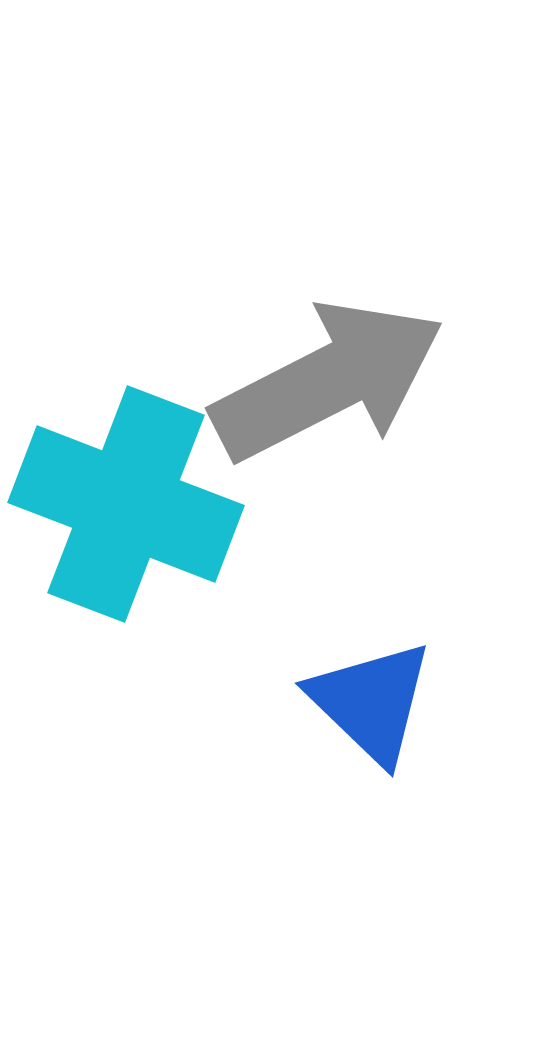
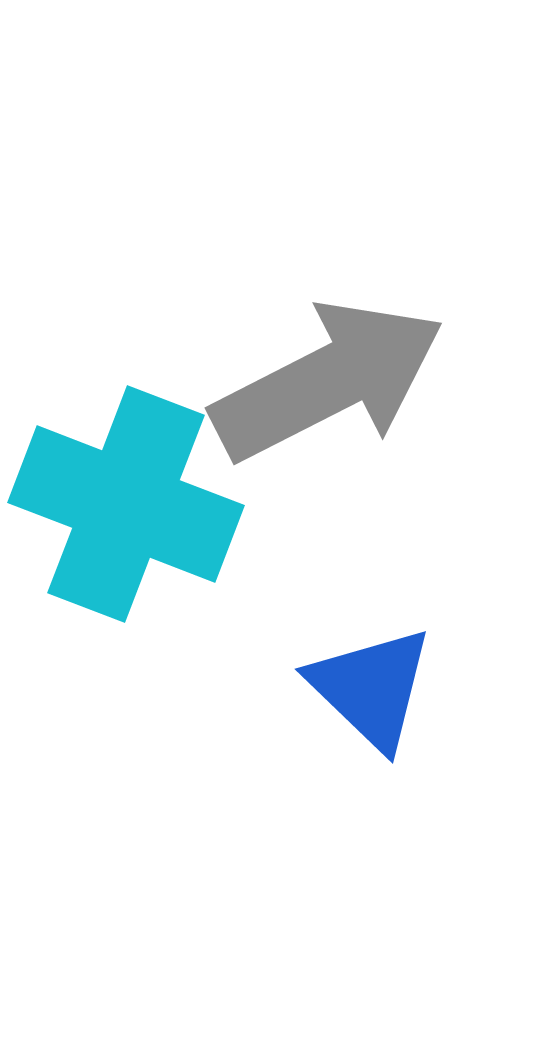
blue triangle: moved 14 px up
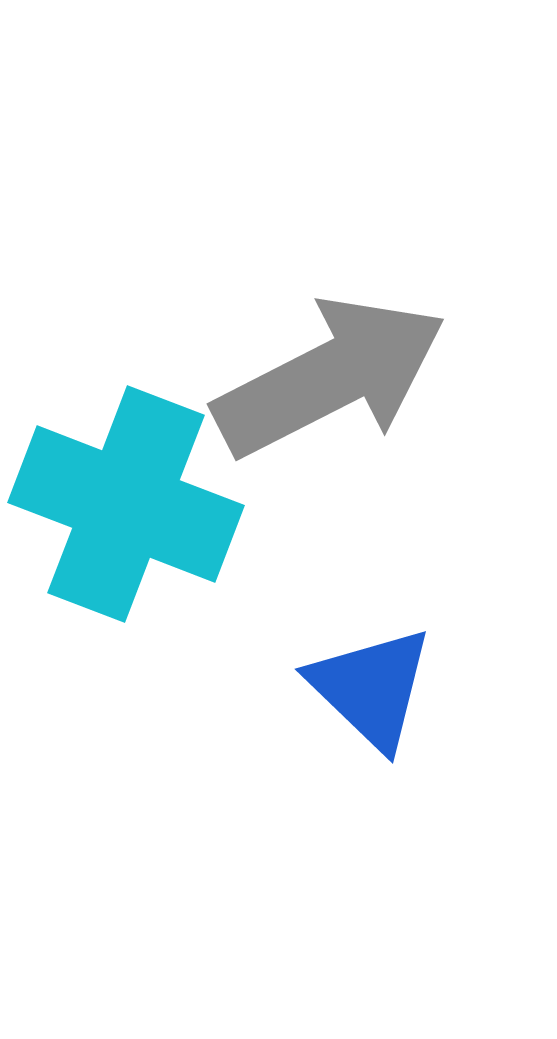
gray arrow: moved 2 px right, 4 px up
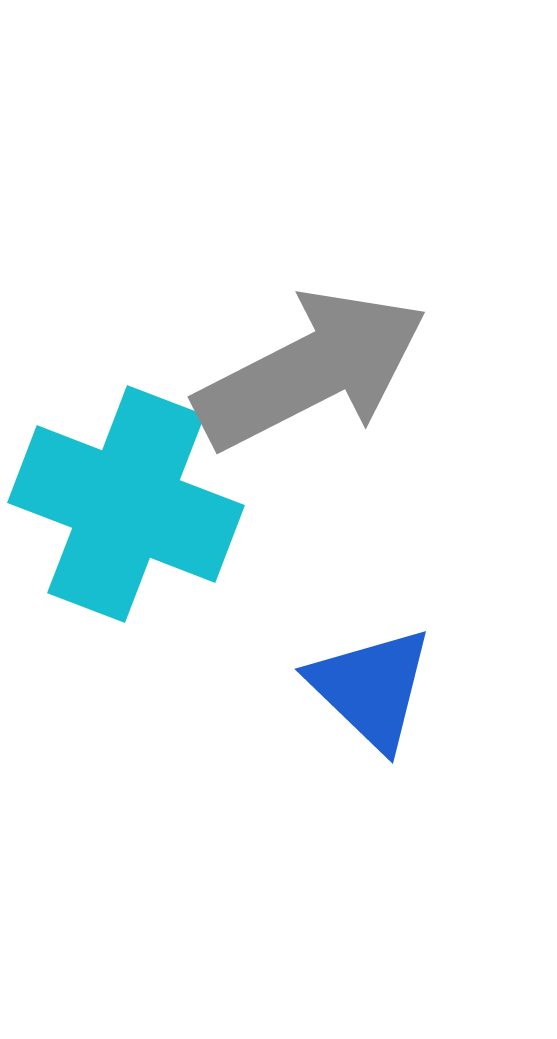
gray arrow: moved 19 px left, 7 px up
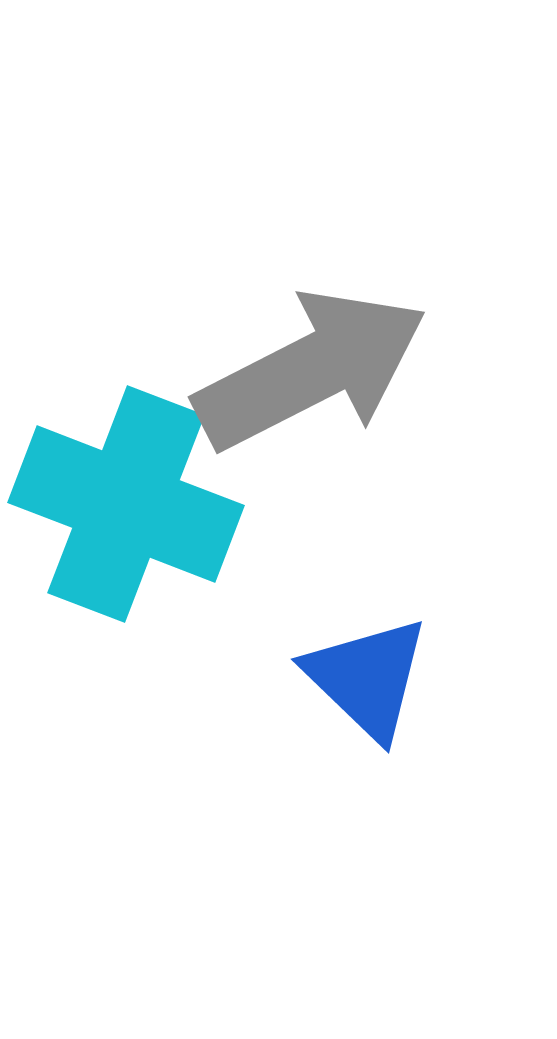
blue triangle: moved 4 px left, 10 px up
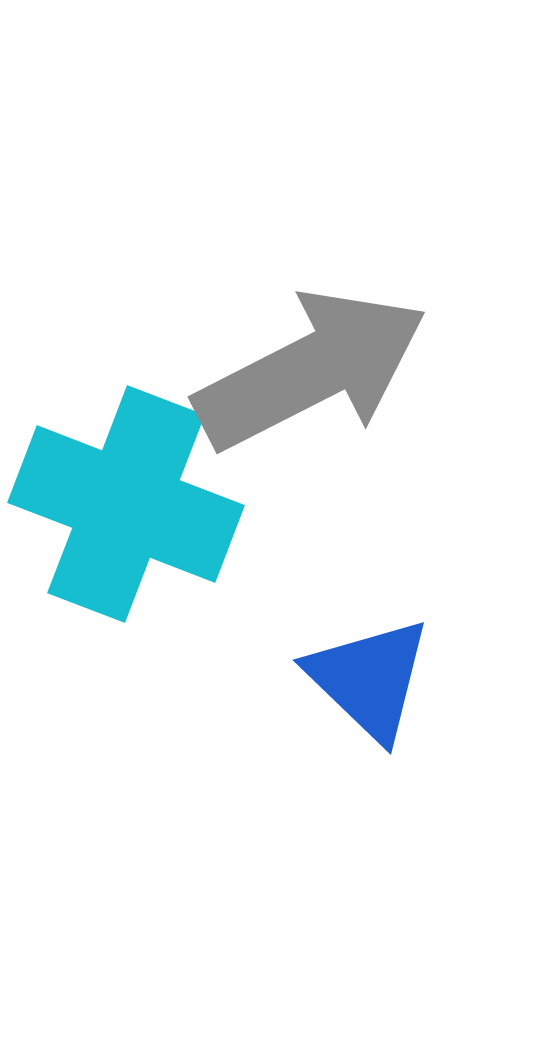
blue triangle: moved 2 px right, 1 px down
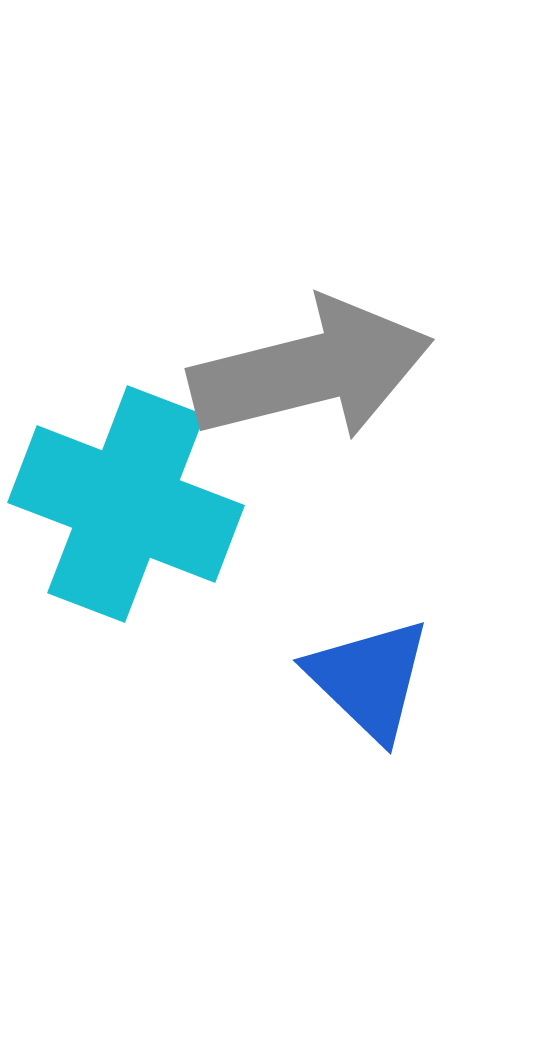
gray arrow: rotated 13 degrees clockwise
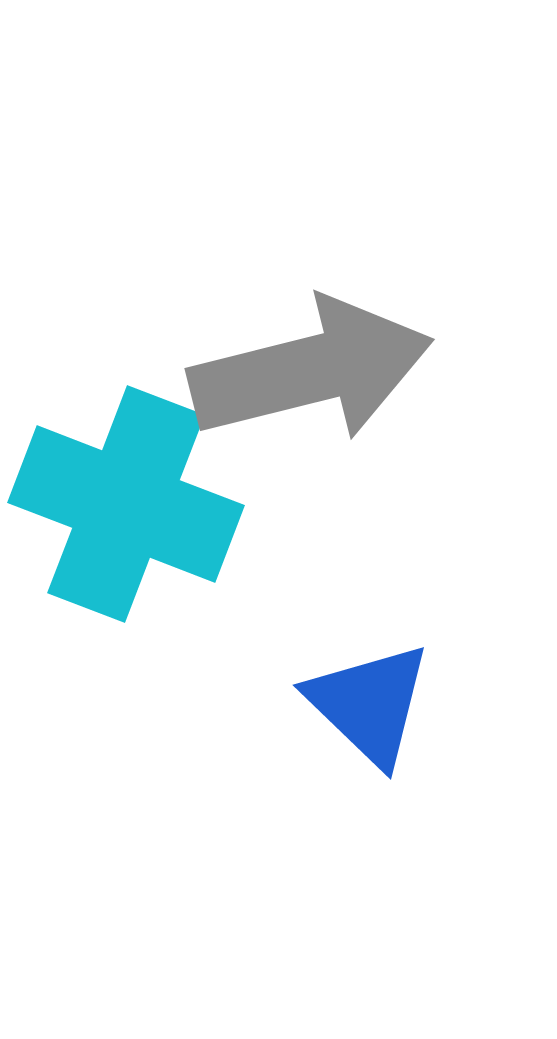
blue triangle: moved 25 px down
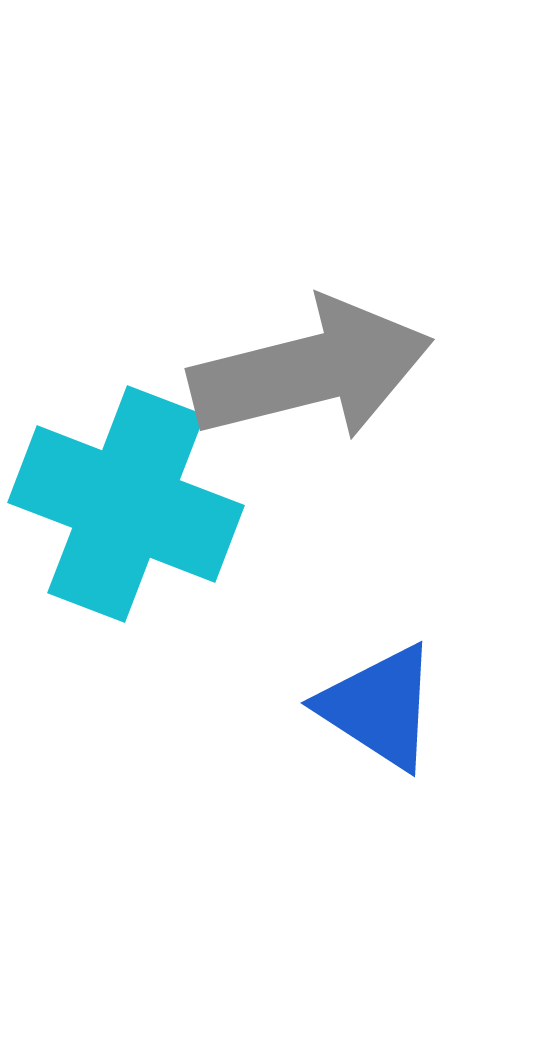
blue triangle: moved 10 px right, 3 px down; rotated 11 degrees counterclockwise
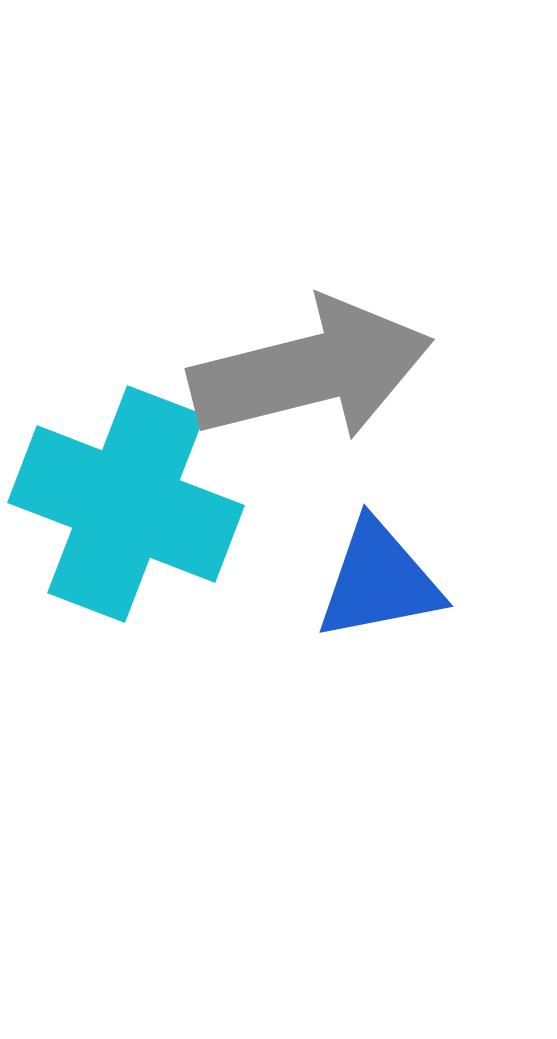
blue triangle: moved 126 px up; rotated 44 degrees counterclockwise
